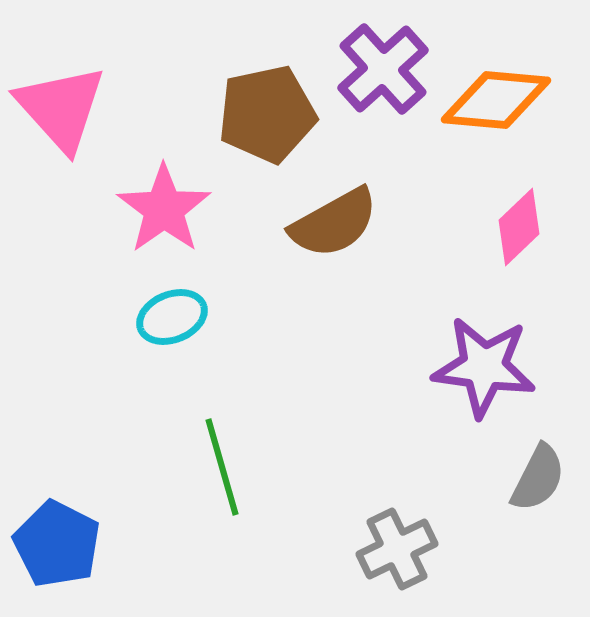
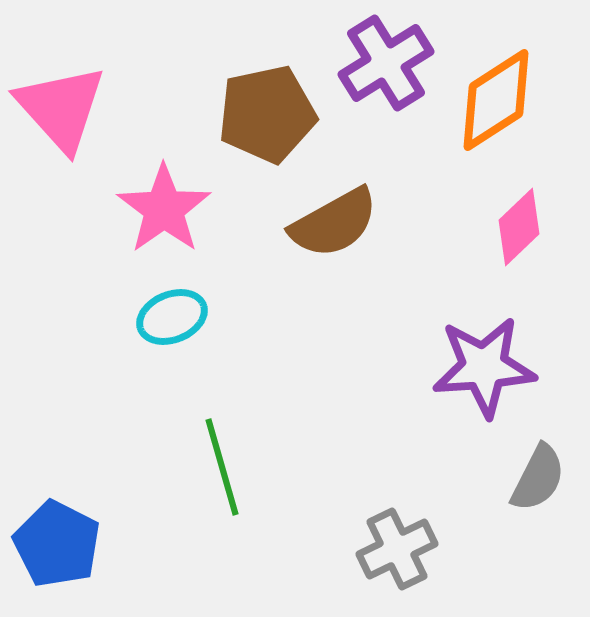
purple cross: moved 3 px right, 6 px up; rotated 10 degrees clockwise
orange diamond: rotated 38 degrees counterclockwise
purple star: rotated 12 degrees counterclockwise
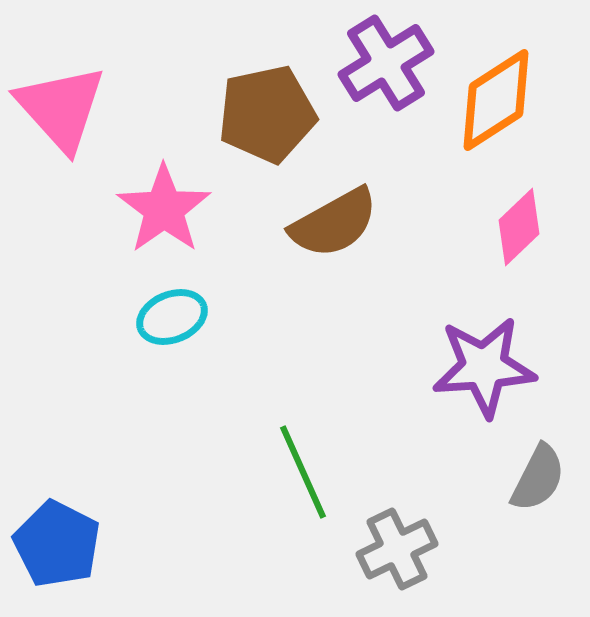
green line: moved 81 px right, 5 px down; rotated 8 degrees counterclockwise
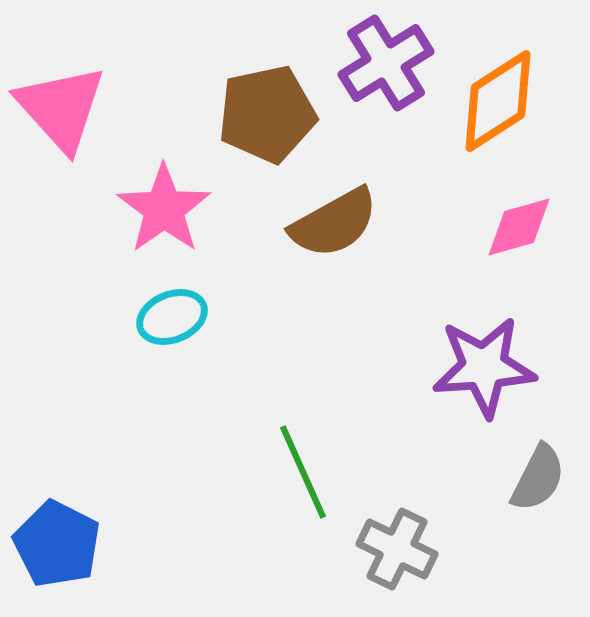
orange diamond: moved 2 px right, 1 px down
pink diamond: rotated 28 degrees clockwise
gray cross: rotated 38 degrees counterclockwise
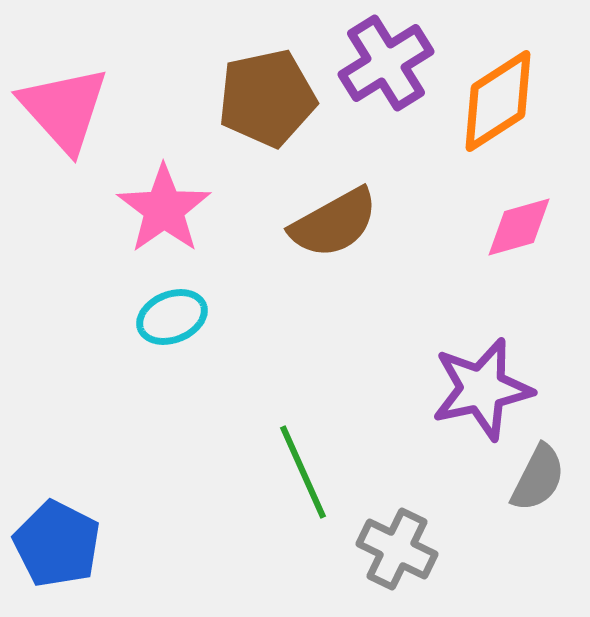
pink triangle: moved 3 px right, 1 px down
brown pentagon: moved 16 px up
purple star: moved 2 px left, 22 px down; rotated 8 degrees counterclockwise
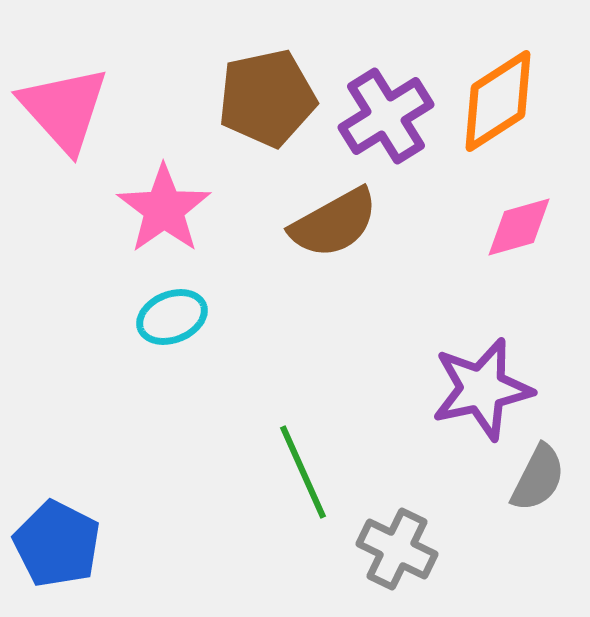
purple cross: moved 53 px down
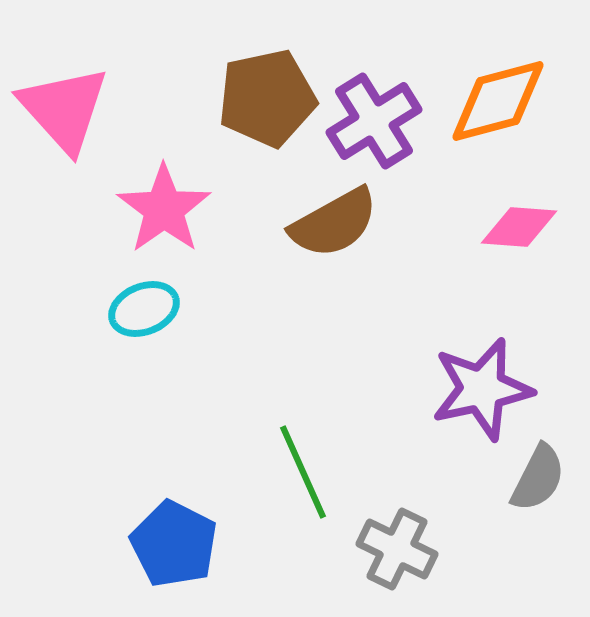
orange diamond: rotated 18 degrees clockwise
purple cross: moved 12 px left, 5 px down
pink diamond: rotated 20 degrees clockwise
cyan ellipse: moved 28 px left, 8 px up
blue pentagon: moved 117 px right
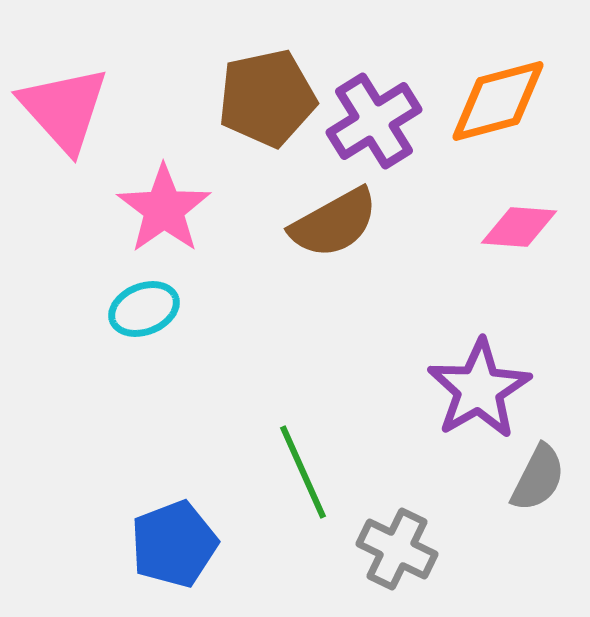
purple star: moved 3 px left; rotated 18 degrees counterclockwise
blue pentagon: rotated 24 degrees clockwise
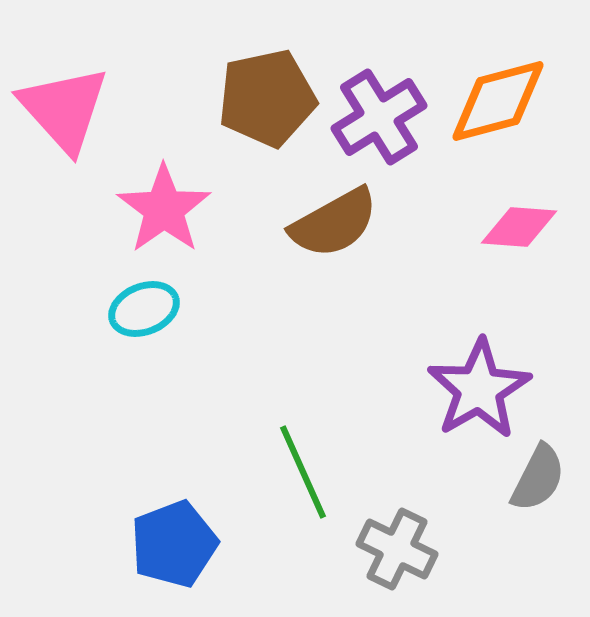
purple cross: moved 5 px right, 4 px up
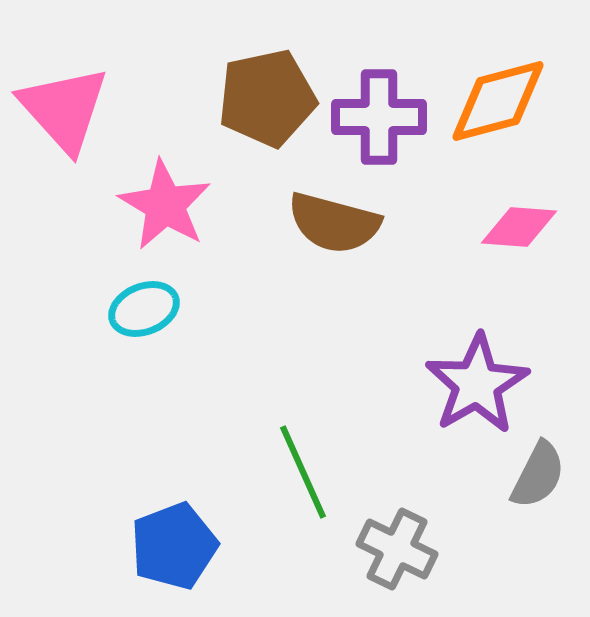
purple cross: rotated 32 degrees clockwise
pink star: moved 1 px right, 4 px up; rotated 6 degrees counterclockwise
brown semicircle: rotated 44 degrees clockwise
purple star: moved 2 px left, 5 px up
gray semicircle: moved 3 px up
blue pentagon: moved 2 px down
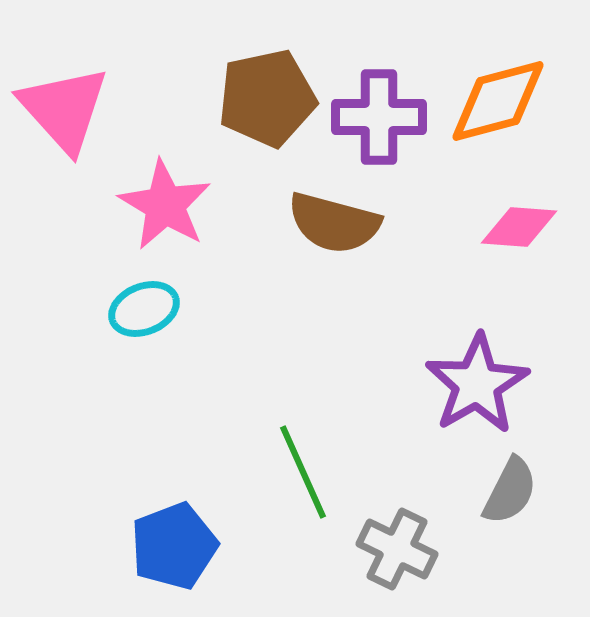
gray semicircle: moved 28 px left, 16 px down
